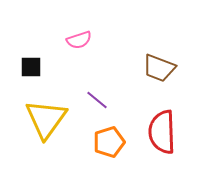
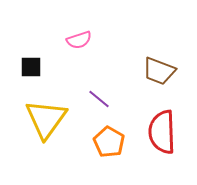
brown trapezoid: moved 3 px down
purple line: moved 2 px right, 1 px up
orange pentagon: rotated 24 degrees counterclockwise
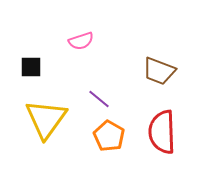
pink semicircle: moved 2 px right, 1 px down
orange pentagon: moved 6 px up
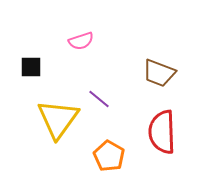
brown trapezoid: moved 2 px down
yellow triangle: moved 12 px right
orange pentagon: moved 20 px down
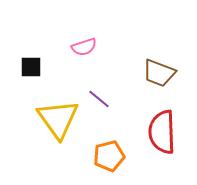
pink semicircle: moved 3 px right, 6 px down
yellow triangle: rotated 12 degrees counterclockwise
orange pentagon: rotated 28 degrees clockwise
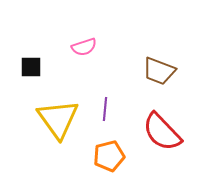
brown trapezoid: moved 2 px up
purple line: moved 6 px right, 10 px down; rotated 55 degrees clockwise
red semicircle: rotated 42 degrees counterclockwise
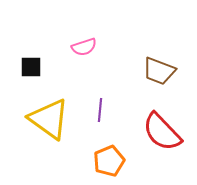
purple line: moved 5 px left, 1 px down
yellow triangle: moved 9 px left; rotated 18 degrees counterclockwise
orange pentagon: moved 5 px down; rotated 8 degrees counterclockwise
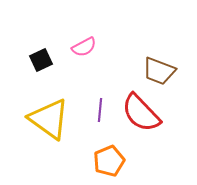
pink semicircle: rotated 10 degrees counterclockwise
black square: moved 10 px right, 7 px up; rotated 25 degrees counterclockwise
red semicircle: moved 21 px left, 19 px up
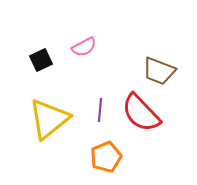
yellow triangle: rotated 45 degrees clockwise
orange pentagon: moved 3 px left, 4 px up
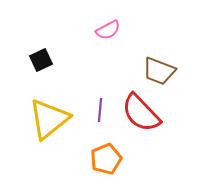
pink semicircle: moved 24 px right, 17 px up
orange pentagon: moved 2 px down
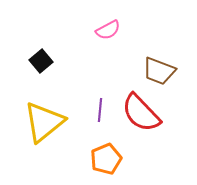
black square: moved 1 px down; rotated 15 degrees counterclockwise
yellow triangle: moved 5 px left, 3 px down
